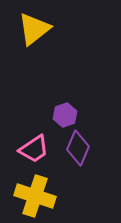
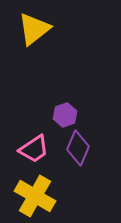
yellow cross: rotated 12 degrees clockwise
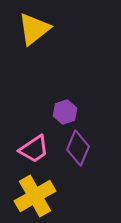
purple hexagon: moved 3 px up
yellow cross: rotated 30 degrees clockwise
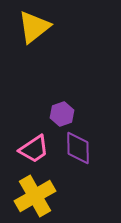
yellow triangle: moved 2 px up
purple hexagon: moved 3 px left, 2 px down
purple diamond: rotated 24 degrees counterclockwise
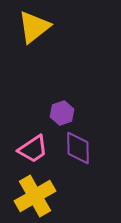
purple hexagon: moved 1 px up
pink trapezoid: moved 1 px left
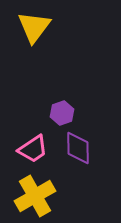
yellow triangle: rotated 15 degrees counterclockwise
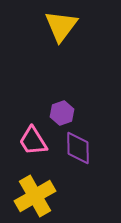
yellow triangle: moved 27 px right, 1 px up
pink trapezoid: moved 8 px up; rotated 92 degrees clockwise
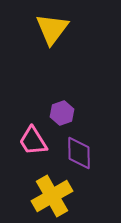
yellow triangle: moved 9 px left, 3 px down
purple diamond: moved 1 px right, 5 px down
yellow cross: moved 17 px right
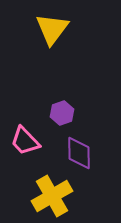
pink trapezoid: moved 8 px left; rotated 12 degrees counterclockwise
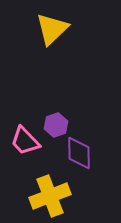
yellow triangle: rotated 9 degrees clockwise
purple hexagon: moved 6 px left, 12 px down
yellow cross: moved 2 px left; rotated 9 degrees clockwise
